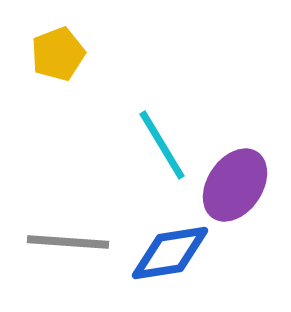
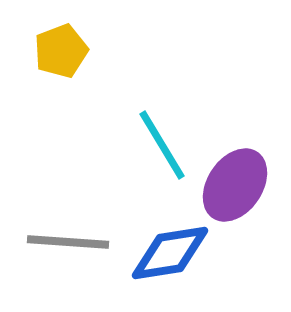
yellow pentagon: moved 3 px right, 3 px up
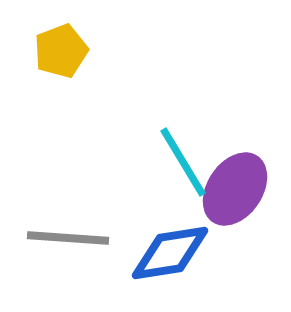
cyan line: moved 21 px right, 17 px down
purple ellipse: moved 4 px down
gray line: moved 4 px up
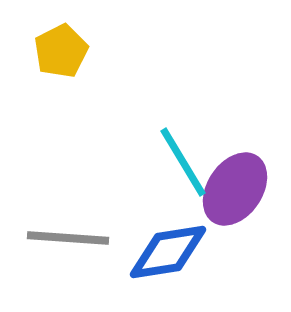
yellow pentagon: rotated 6 degrees counterclockwise
blue diamond: moved 2 px left, 1 px up
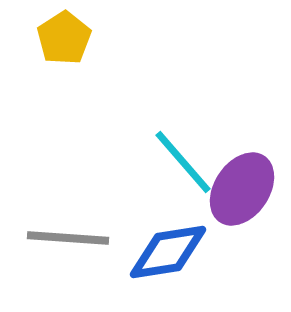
yellow pentagon: moved 3 px right, 13 px up; rotated 6 degrees counterclockwise
cyan line: rotated 10 degrees counterclockwise
purple ellipse: moved 7 px right
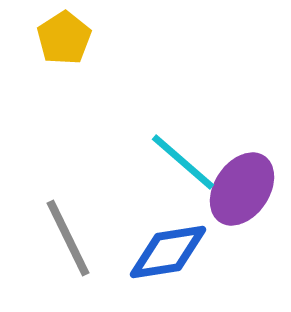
cyan line: rotated 8 degrees counterclockwise
gray line: rotated 60 degrees clockwise
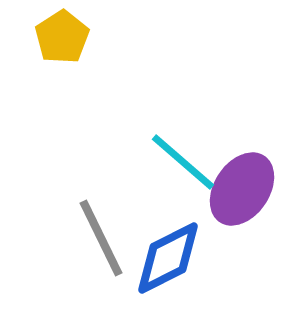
yellow pentagon: moved 2 px left, 1 px up
gray line: moved 33 px right
blue diamond: moved 6 px down; rotated 18 degrees counterclockwise
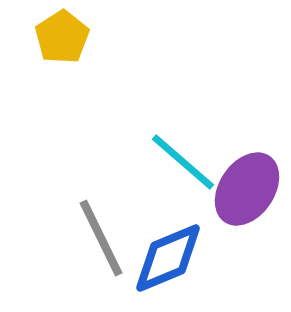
purple ellipse: moved 5 px right
blue diamond: rotated 4 degrees clockwise
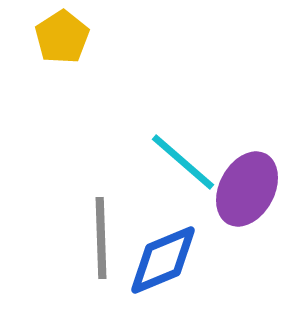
purple ellipse: rotated 6 degrees counterclockwise
gray line: rotated 24 degrees clockwise
blue diamond: moved 5 px left, 2 px down
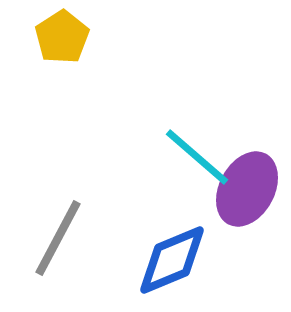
cyan line: moved 14 px right, 5 px up
gray line: moved 43 px left; rotated 30 degrees clockwise
blue diamond: moved 9 px right
